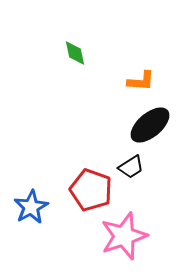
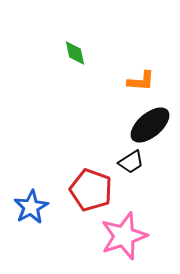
black trapezoid: moved 5 px up
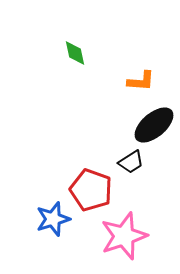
black ellipse: moved 4 px right
blue star: moved 22 px right, 12 px down; rotated 12 degrees clockwise
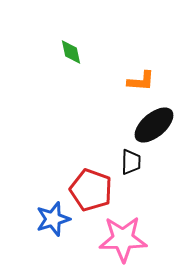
green diamond: moved 4 px left, 1 px up
black trapezoid: rotated 56 degrees counterclockwise
pink star: moved 1 px left, 3 px down; rotated 18 degrees clockwise
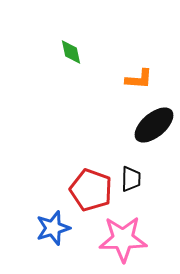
orange L-shape: moved 2 px left, 2 px up
black trapezoid: moved 17 px down
blue star: moved 9 px down
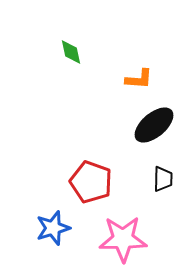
black trapezoid: moved 32 px right
red pentagon: moved 8 px up
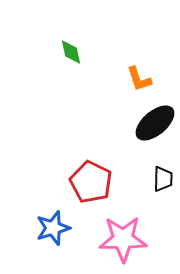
orange L-shape: rotated 68 degrees clockwise
black ellipse: moved 1 px right, 2 px up
red pentagon: rotated 6 degrees clockwise
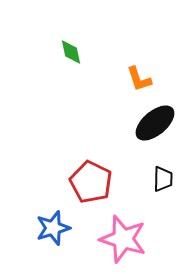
pink star: rotated 18 degrees clockwise
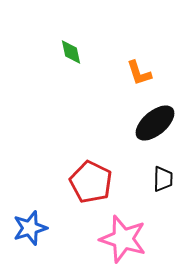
orange L-shape: moved 6 px up
blue star: moved 23 px left
